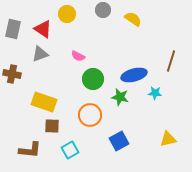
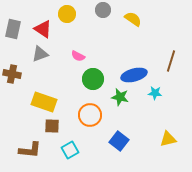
blue square: rotated 24 degrees counterclockwise
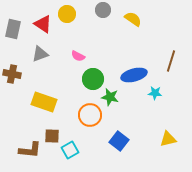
red triangle: moved 5 px up
green star: moved 10 px left
brown square: moved 10 px down
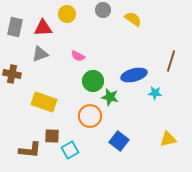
red triangle: moved 4 px down; rotated 36 degrees counterclockwise
gray rectangle: moved 2 px right, 2 px up
green circle: moved 2 px down
orange circle: moved 1 px down
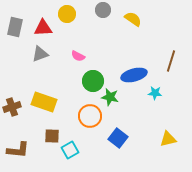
brown cross: moved 33 px down; rotated 30 degrees counterclockwise
blue square: moved 1 px left, 3 px up
brown L-shape: moved 12 px left
